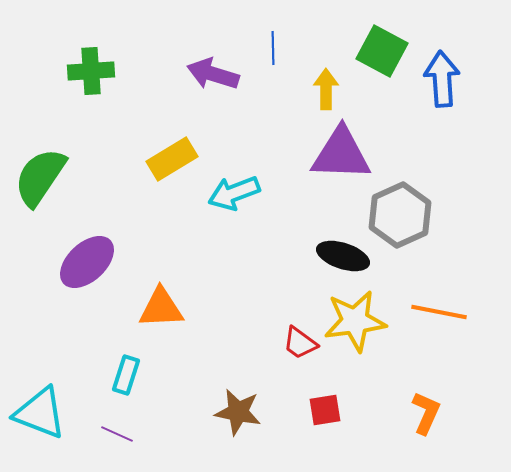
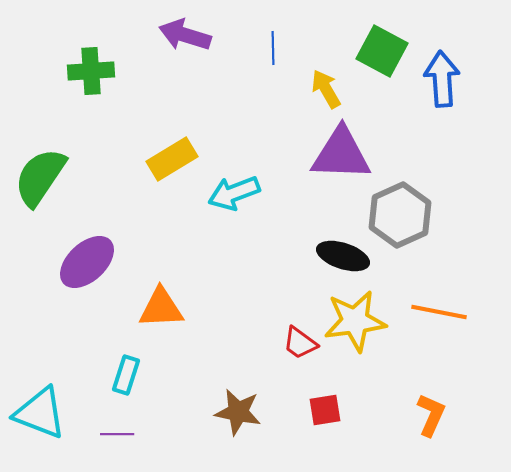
purple arrow: moved 28 px left, 39 px up
yellow arrow: rotated 30 degrees counterclockwise
orange L-shape: moved 5 px right, 2 px down
purple line: rotated 24 degrees counterclockwise
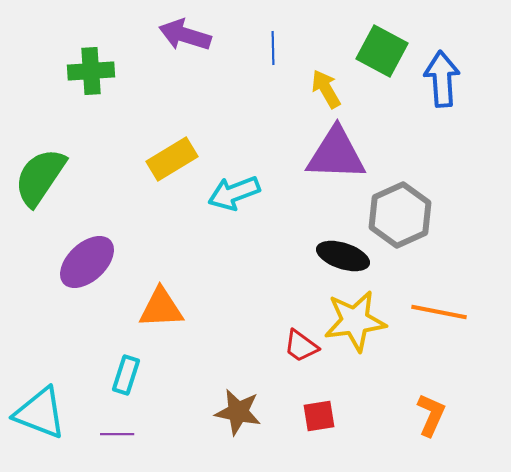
purple triangle: moved 5 px left
red trapezoid: moved 1 px right, 3 px down
red square: moved 6 px left, 6 px down
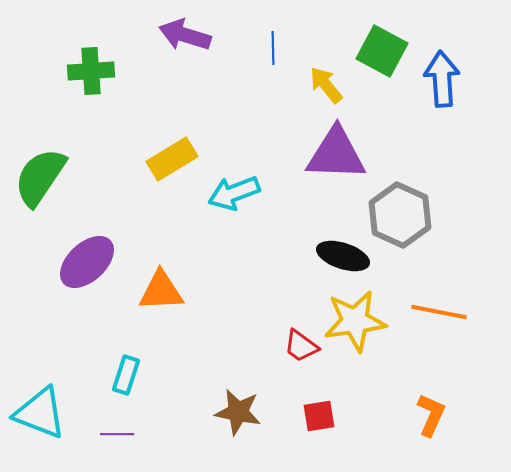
yellow arrow: moved 4 px up; rotated 9 degrees counterclockwise
gray hexagon: rotated 12 degrees counterclockwise
orange triangle: moved 17 px up
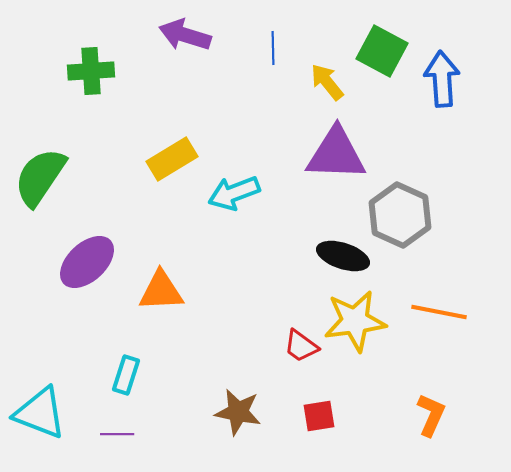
yellow arrow: moved 1 px right, 3 px up
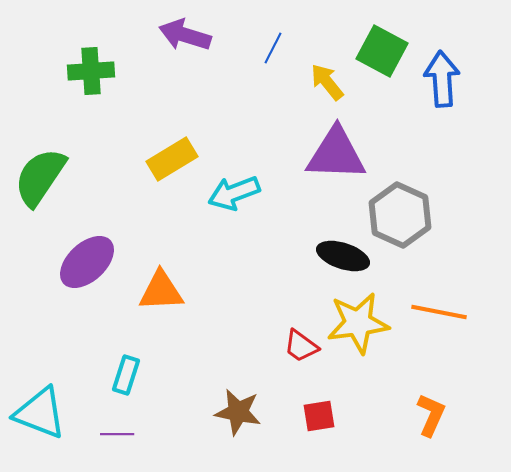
blue line: rotated 28 degrees clockwise
yellow star: moved 3 px right, 2 px down
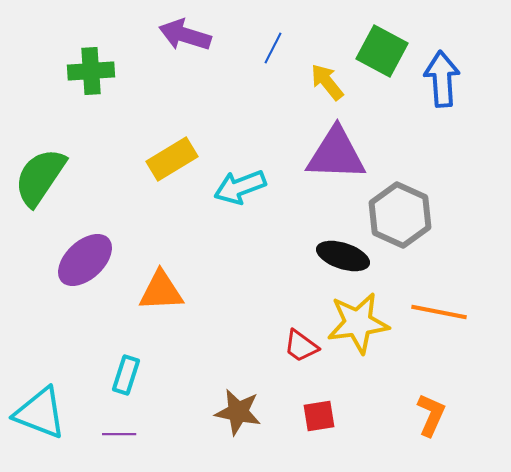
cyan arrow: moved 6 px right, 6 px up
purple ellipse: moved 2 px left, 2 px up
purple line: moved 2 px right
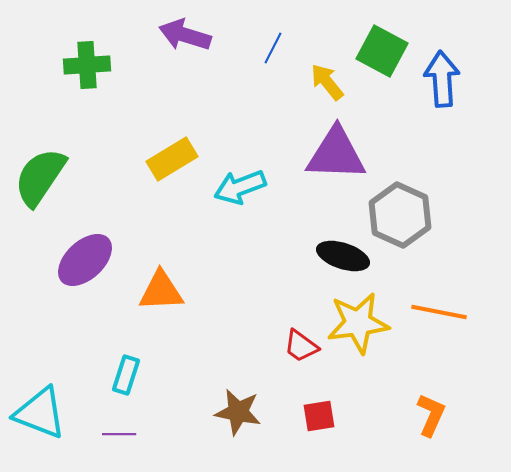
green cross: moved 4 px left, 6 px up
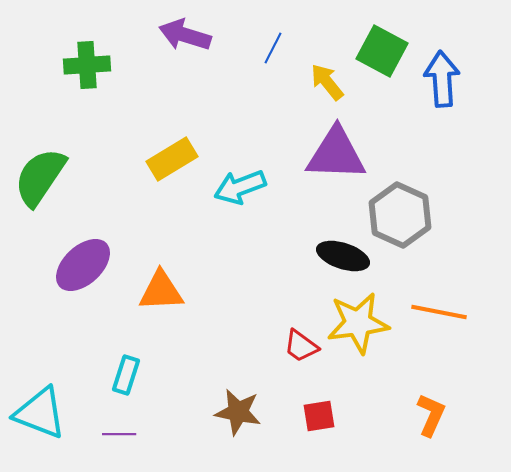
purple ellipse: moved 2 px left, 5 px down
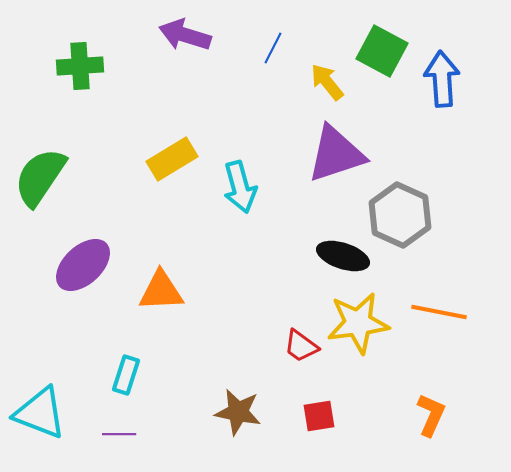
green cross: moved 7 px left, 1 px down
purple triangle: rotated 20 degrees counterclockwise
cyan arrow: rotated 84 degrees counterclockwise
